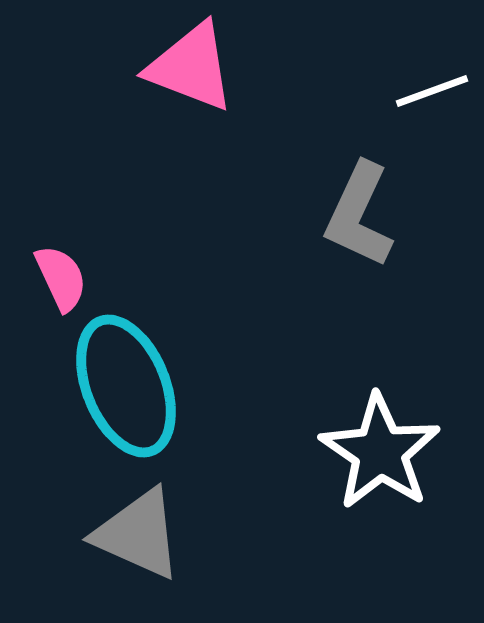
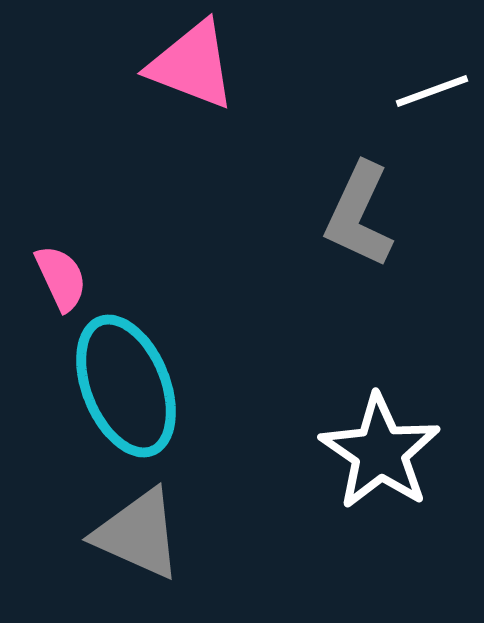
pink triangle: moved 1 px right, 2 px up
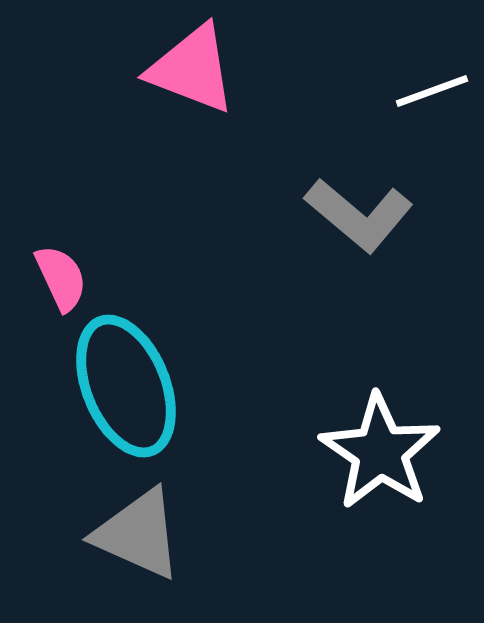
pink triangle: moved 4 px down
gray L-shape: rotated 75 degrees counterclockwise
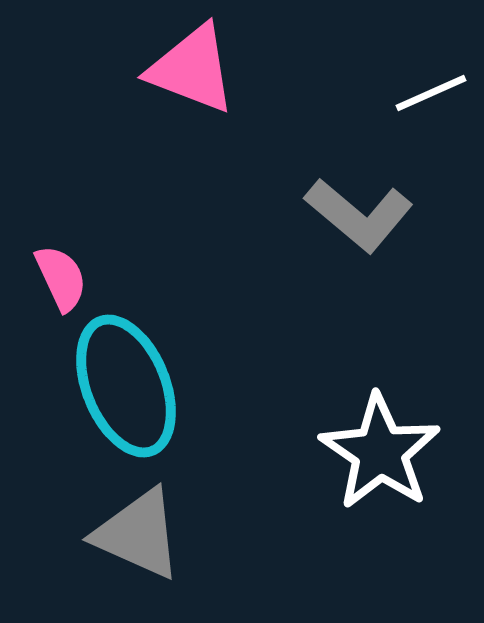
white line: moved 1 px left, 2 px down; rotated 4 degrees counterclockwise
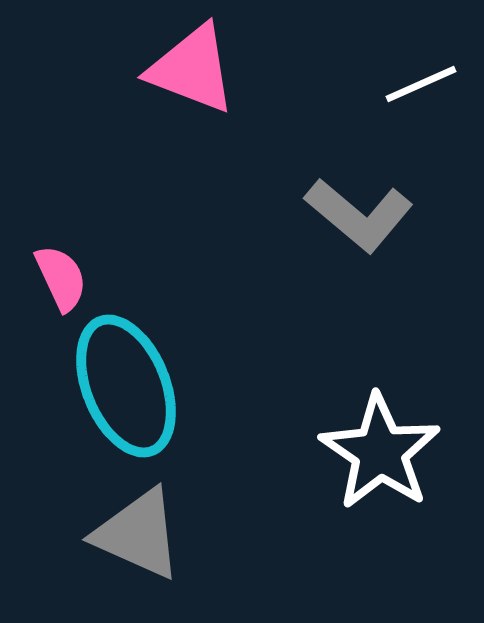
white line: moved 10 px left, 9 px up
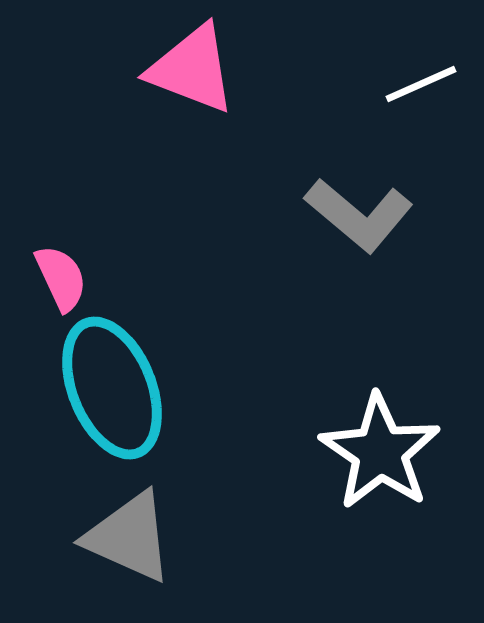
cyan ellipse: moved 14 px left, 2 px down
gray triangle: moved 9 px left, 3 px down
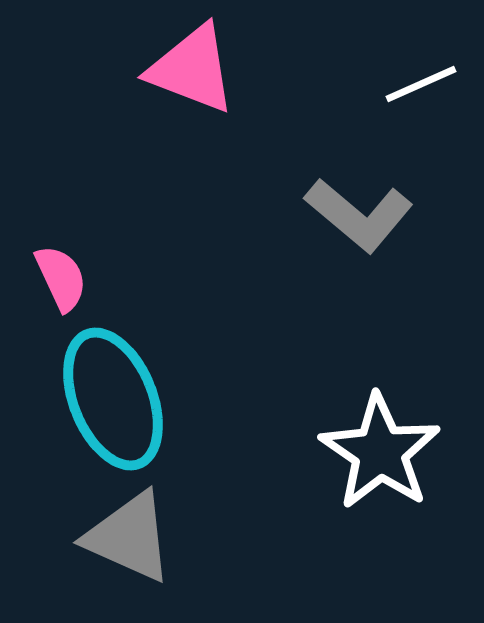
cyan ellipse: moved 1 px right, 11 px down
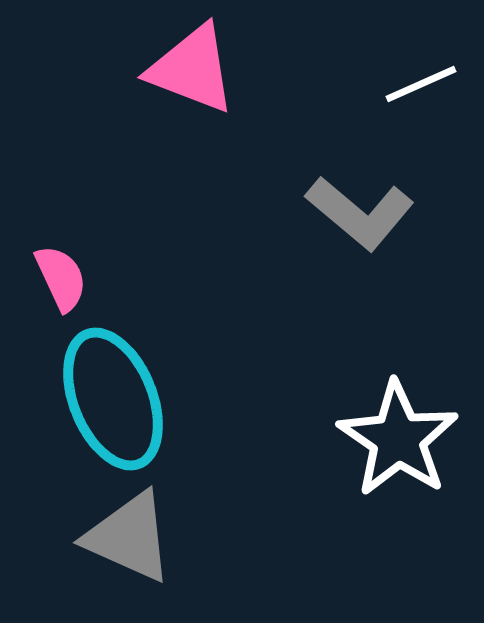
gray L-shape: moved 1 px right, 2 px up
white star: moved 18 px right, 13 px up
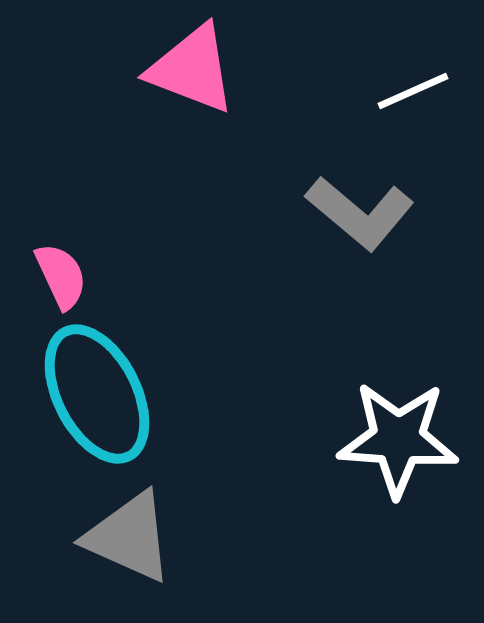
white line: moved 8 px left, 7 px down
pink semicircle: moved 2 px up
cyan ellipse: moved 16 px left, 5 px up; rotated 5 degrees counterclockwise
white star: rotated 30 degrees counterclockwise
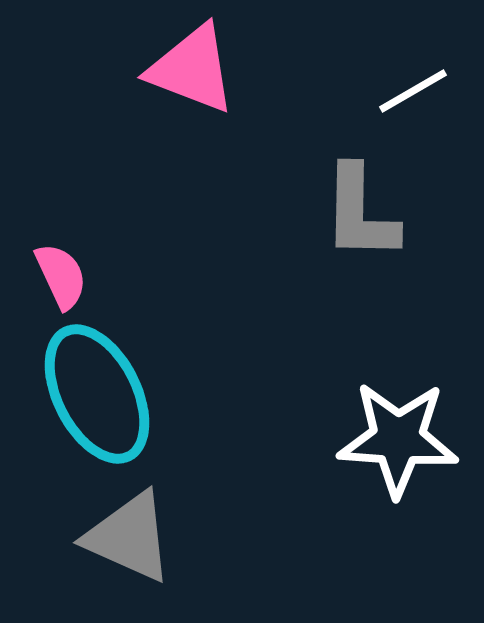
white line: rotated 6 degrees counterclockwise
gray L-shape: rotated 51 degrees clockwise
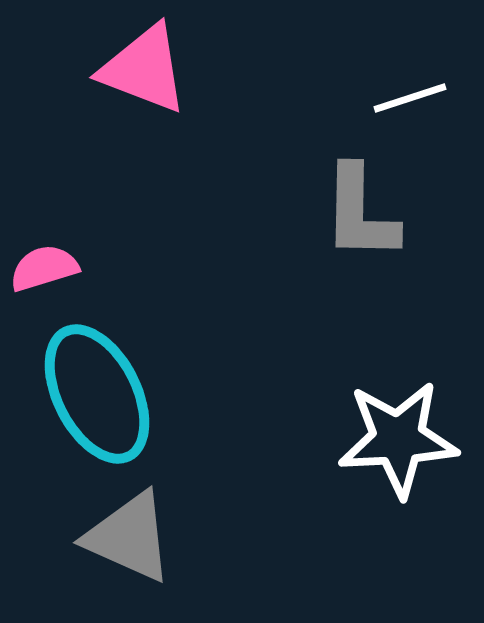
pink triangle: moved 48 px left
white line: moved 3 px left, 7 px down; rotated 12 degrees clockwise
pink semicircle: moved 17 px left, 8 px up; rotated 82 degrees counterclockwise
white star: rotated 7 degrees counterclockwise
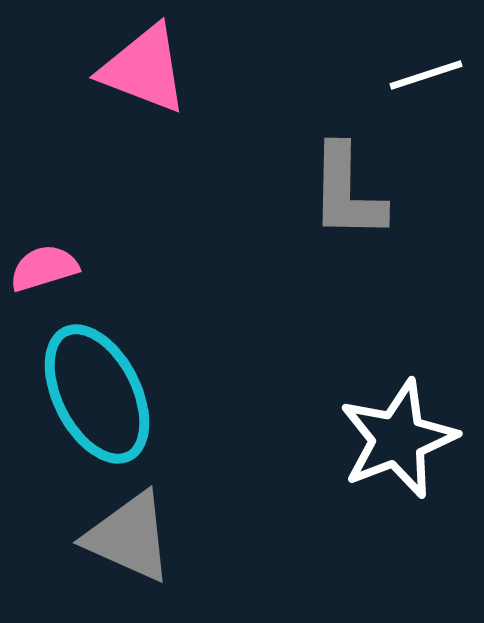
white line: moved 16 px right, 23 px up
gray L-shape: moved 13 px left, 21 px up
white star: rotated 18 degrees counterclockwise
